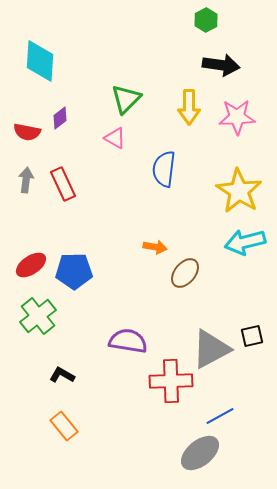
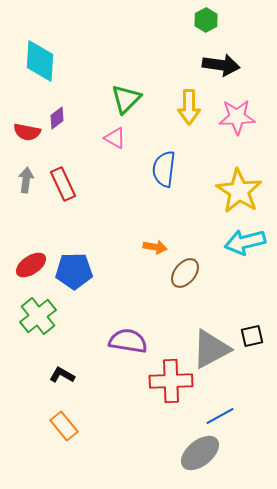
purple diamond: moved 3 px left
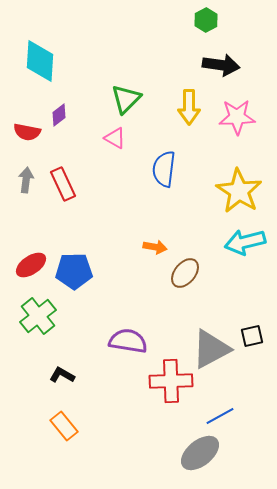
purple diamond: moved 2 px right, 3 px up
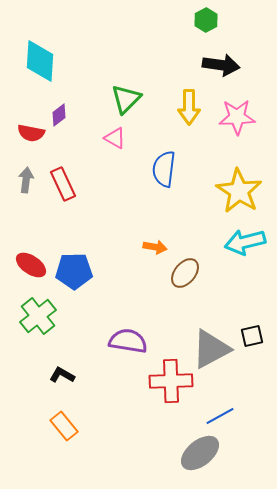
red semicircle: moved 4 px right, 1 px down
red ellipse: rotated 68 degrees clockwise
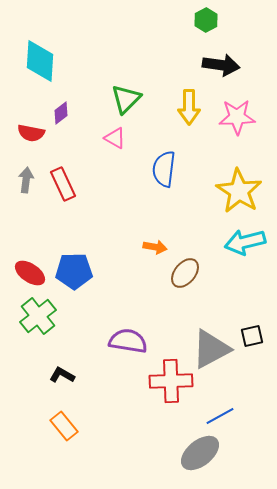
purple diamond: moved 2 px right, 2 px up
red ellipse: moved 1 px left, 8 px down
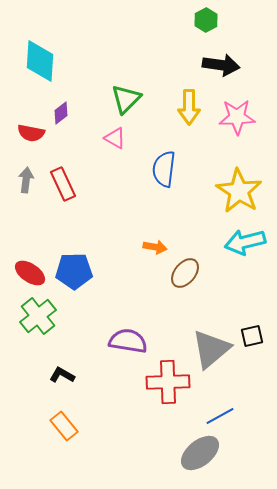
gray triangle: rotated 12 degrees counterclockwise
red cross: moved 3 px left, 1 px down
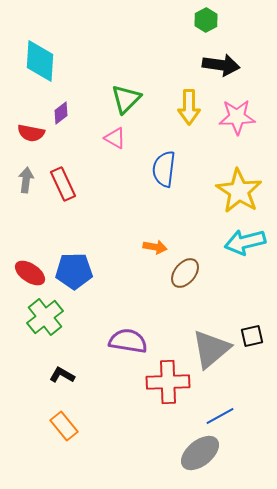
green cross: moved 7 px right, 1 px down
